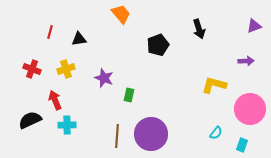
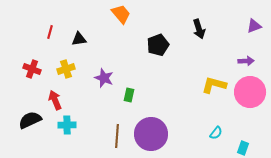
pink circle: moved 17 px up
cyan rectangle: moved 1 px right, 3 px down
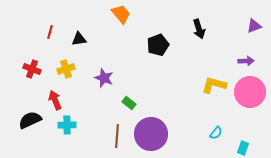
green rectangle: moved 8 px down; rotated 64 degrees counterclockwise
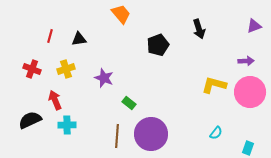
red line: moved 4 px down
cyan rectangle: moved 5 px right
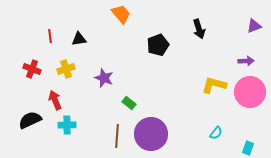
red line: rotated 24 degrees counterclockwise
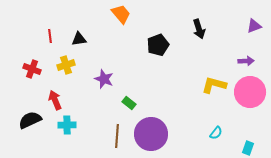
yellow cross: moved 4 px up
purple star: moved 1 px down
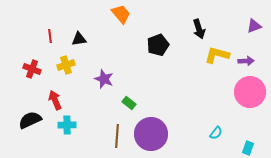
yellow L-shape: moved 3 px right, 30 px up
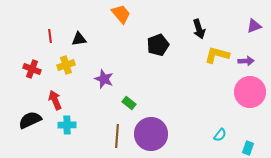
cyan semicircle: moved 4 px right, 2 px down
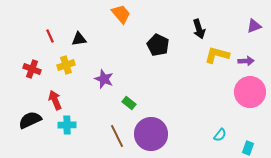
red line: rotated 16 degrees counterclockwise
black pentagon: rotated 25 degrees counterclockwise
brown line: rotated 30 degrees counterclockwise
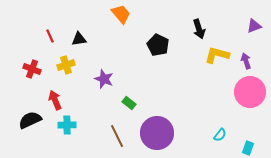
purple arrow: rotated 105 degrees counterclockwise
purple circle: moved 6 px right, 1 px up
